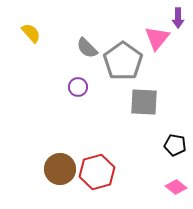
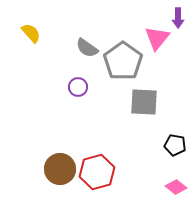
gray semicircle: rotated 10 degrees counterclockwise
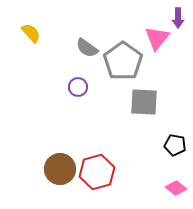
pink diamond: moved 1 px down
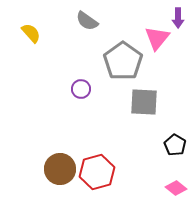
gray semicircle: moved 27 px up
purple circle: moved 3 px right, 2 px down
black pentagon: rotated 20 degrees clockwise
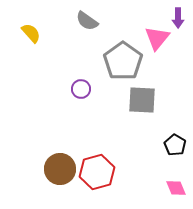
gray square: moved 2 px left, 2 px up
pink diamond: rotated 30 degrees clockwise
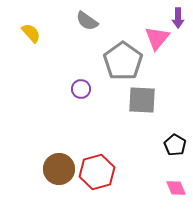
brown circle: moved 1 px left
